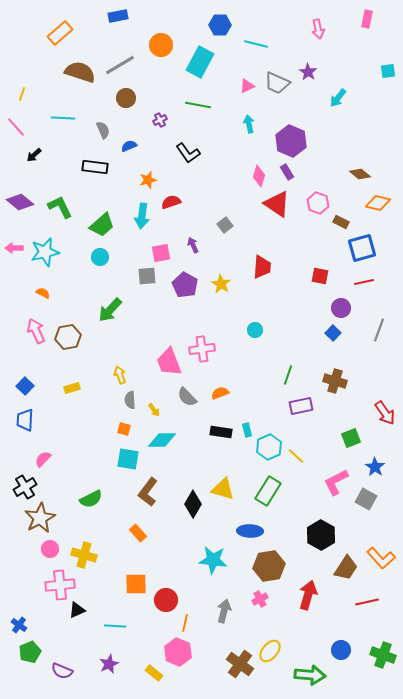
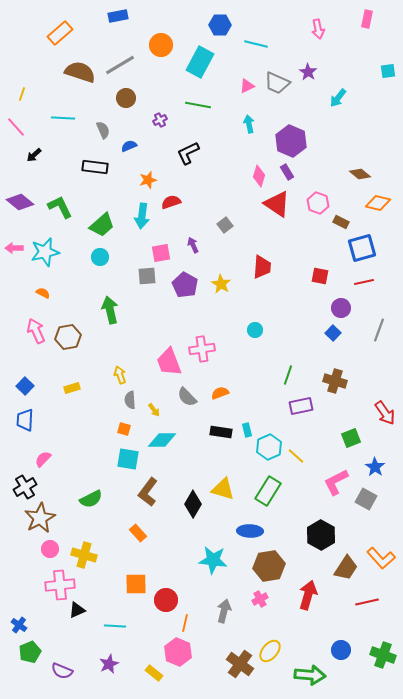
black L-shape at (188, 153): rotated 100 degrees clockwise
green arrow at (110, 310): rotated 124 degrees clockwise
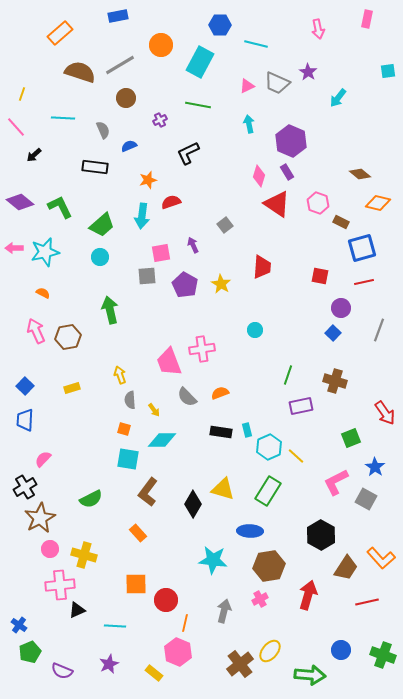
brown cross at (240, 664): rotated 16 degrees clockwise
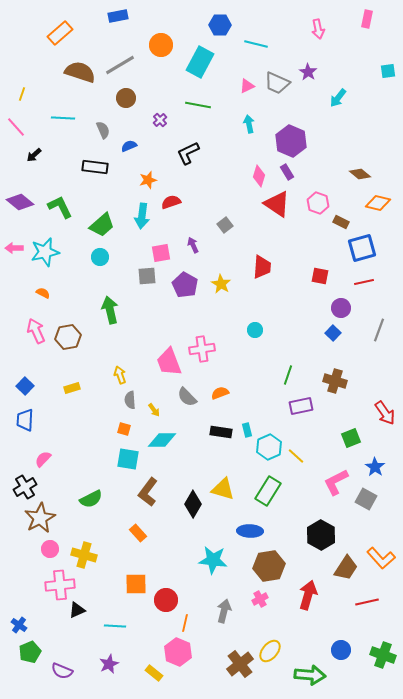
purple cross at (160, 120): rotated 16 degrees counterclockwise
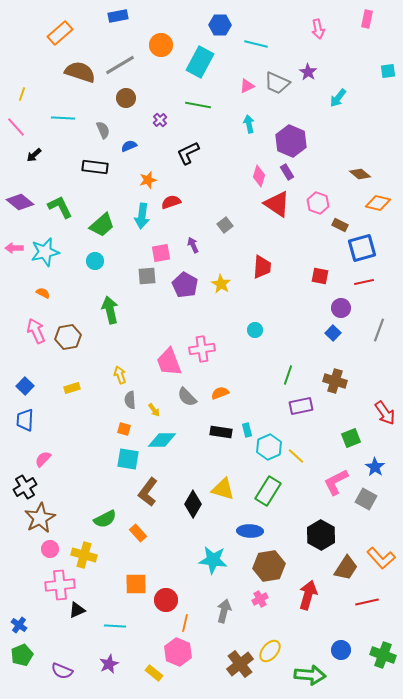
brown rectangle at (341, 222): moved 1 px left, 3 px down
cyan circle at (100, 257): moved 5 px left, 4 px down
green semicircle at (91, 499): moved 14 px right, 20 px down
green pentagon at (30, 652): moved 8 px left, 3 px down
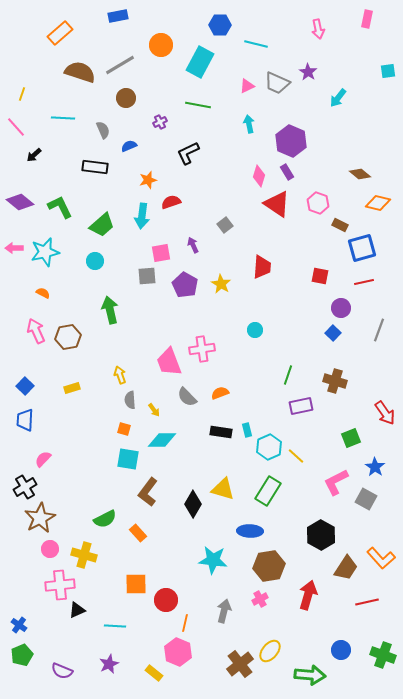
purple cross at (160, 120): moved 2 px down; rotated 16 degrees clockwise
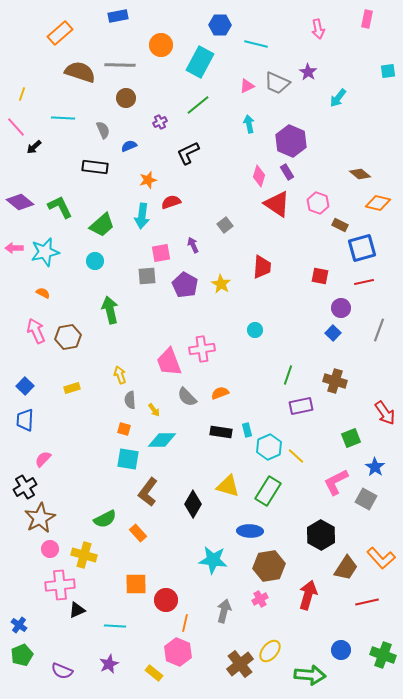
gray line at (120, 65): rotated 32 degrees clockwise
green line at (198, 105): rotated 50 degrees counterclockwise
black arrow at (34, 155): moved 8 px up
yellow triangle at (223, 489): moved 5 px right, 3 px up
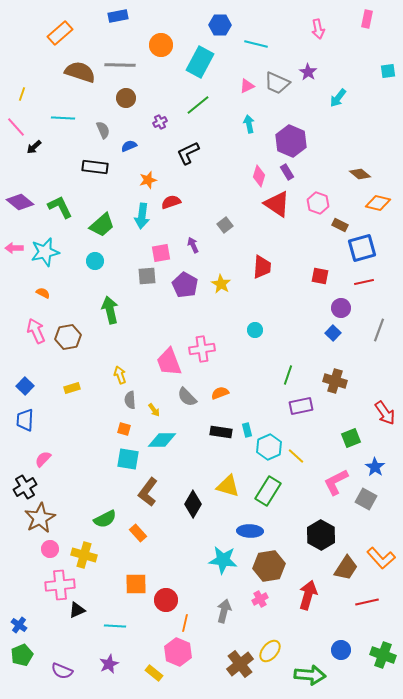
cyan star at (213, 560): moved 10 px right
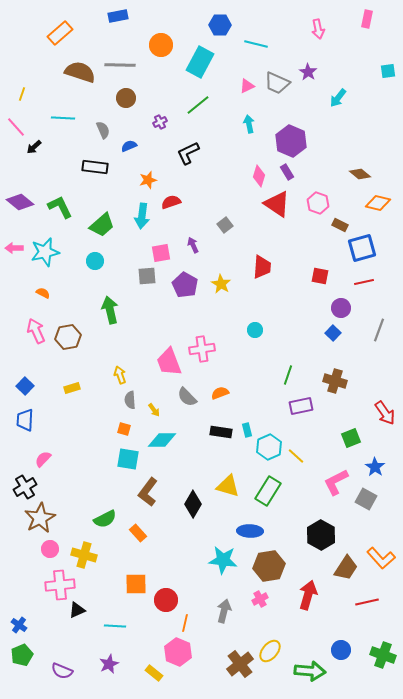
green arrow at (310, 675): moved 4 px up
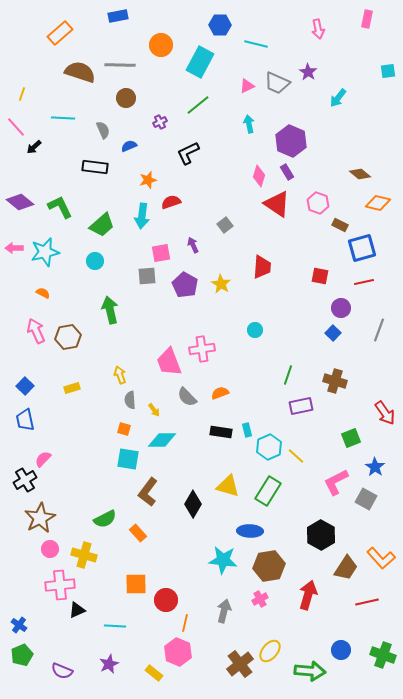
blue trapezoid at (25, 420): rotated 15 degrees counterclockwise
black cross at (25, 487): moved 7 px up
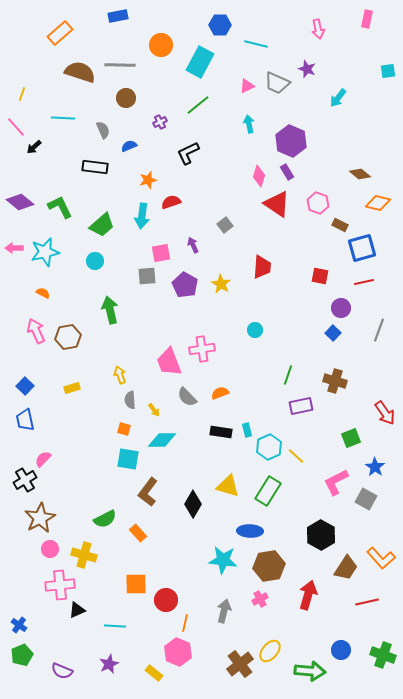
purple star at (308, 72): moved 1 px left, 3 px up; rotated 12 degrees counterclockwise
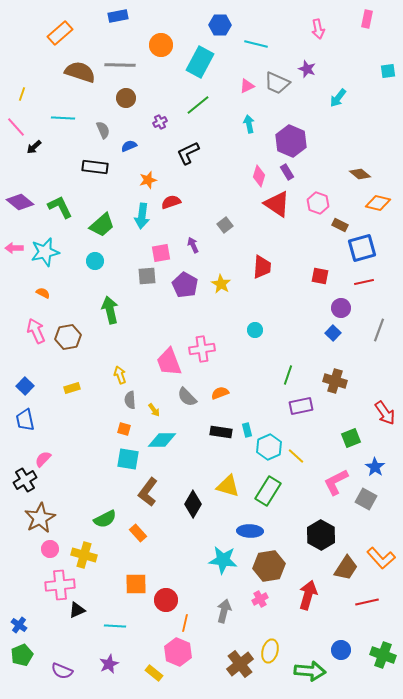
yellow ellipse at (270, 651): rotated 25 degrees counterclockwise
